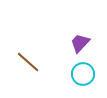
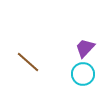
purple trapezoid: moved 5 px right, 5 px down
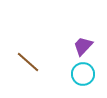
purple trapezoid: moved 2 px left, 2 px up
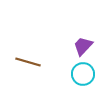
brown line: rotated 25 degrees counterclockwise
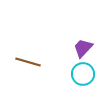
purple trapezoid: moved 2 px down
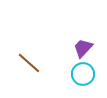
brown line: moved 1 px right, 1 px down; rotated 25 degrees clockwise
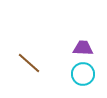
purple trapezoid: rotated 50 degrees clockwise
